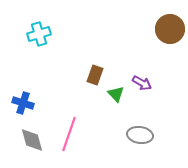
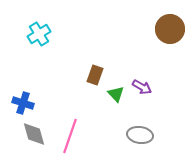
cyan cross: rotated 15 degrees counterclockwise
purple arrow: moved 4 px down
pink line: moved 1 px right, 2 px down
gray diamond: moved 2 px right, 6 px up
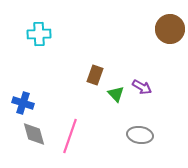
cyan cross: rotated 30 degrees clockwise
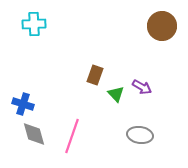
brown circle: moved 8 px left, 3 px up
cyan cross: moved 5 px left, 10 px up
blue cross: moved 1 px down
pink line: moved 2 px right
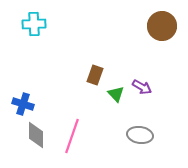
gray diamond: moved 2 px right, 1 px down; rotated 16 degrees clockwise
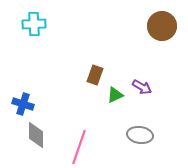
green triangle: moved 1 px left, 1 px down; rotated 48 degrees clockwise
pink line: moved 7 px right, 11 px down
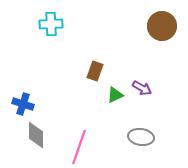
cyan cross: moved 17 px right
brown rectangle: moved 4 px up
purple arrow: moved 1 px down
gray ellipse: moved 1 px right, 2 px down
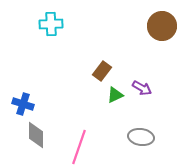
brown rectangle: moved 7 px right; rotated 18 degrees clockwise
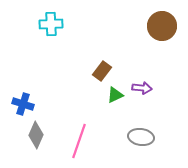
purple arrow: rotated 24 degrees counterclockwise
gray diamond: rotated 24 degrees clockwise
pink line: moved 6 px up
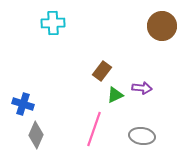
cyan cross: moved 2 px right, 1 px up
gray ellipse: moved 1 px right, 1 px up
pink line: moved 15 px right, 12 px up
